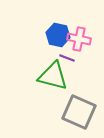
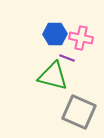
blue hexagon: moved 3 px left, 1 px up; rotated 15 degrees counterclockwise
pink cross: moved 2 px right, 1 px up
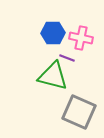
blue hexagon: moved 2 px left, 1 px up
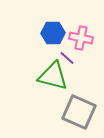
purple line: rotated 21 degrees clockwise
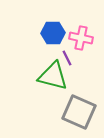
purple line: rotated 21 degrees clockwise
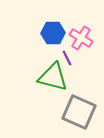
pink cross: rotated 20 degrees clockwise
green triangle: moved 1 px down
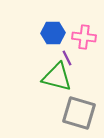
pink cross: moved 3 px right, 1 px up; rotated 25 degrees counterclockwise
green triangle: moved 4 px right
gray square: moved 1 px down; rotated 8 degrees counterclockwise
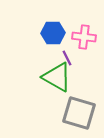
green triangle: rotated 16 degrees clockwise
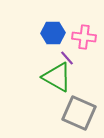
purple line: rotated 14 degrees counterclockwise
gray square: rotated 8 degrees clockwise
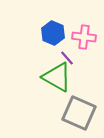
blue hexagon: rotated 25 degrees clockwise
